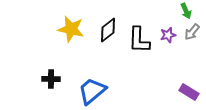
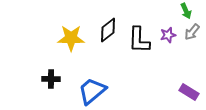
yellow star: moved 9 px down; rotated 12 degrees counterclockwise
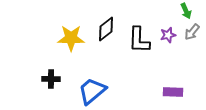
black diamond: moved 2 px left, 1 px up
purple rectangle: moved 16 px left; rotated 30 degrees counterclockwise
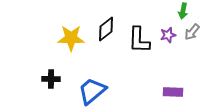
green arrow: moved 3 px left; rotated 35 degrees clockwise
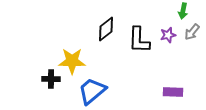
yellow star: moved 1 px right, 23 px down
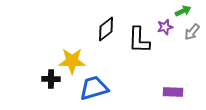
green arrow: rotated 126 degrees counterclockwise
purple star: moved 3 px left, 8 px up
blue trapezoid: moved 2 px right, 3 px up; rotated 24 degrees clockwise
